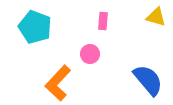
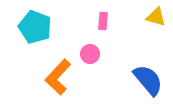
orange L-shape: moved 6 px up
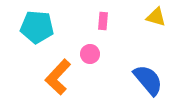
cyan pentagon: moved 2 px right; rotated 16 degrees counterclockwise
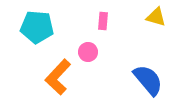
pink circle: moved 2 px left, 2 px up
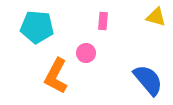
pink circle: moved 2 px left, 1 px down
orange L-shape: moved 2 px left, 1 px up; rotated 15 degrees counterclockwise
